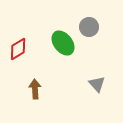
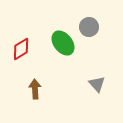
red diamond: moved 3 px right
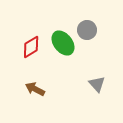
gray circle: moved 2 px left, 3 px down
red diamond: moved 10 px right, 2 px up
brown arrow: rotated 60 degrees counterclockwise
